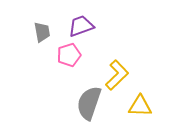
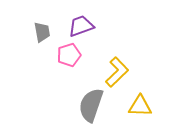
yellow L-shape: moved 3 px up
gray semicircle: moved 2 px right, 2 px down
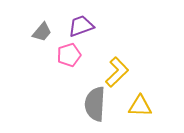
gray trapezoid: rotated 50 degrees clockwise
gray semicircle: moved 4 px right, 1 px up; rotated 16 degrees counterclockwise
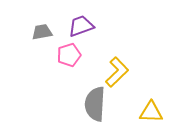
gray trapezoid: rotated 140 degrees counterclockwise
yellow triangle: moved 11 px right, 6 px down
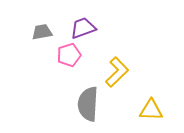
purple trapezoid: moved 2 px right, 2 px down
gray semicircle: moved 7 px left
yellow triangle: moved 2 px up
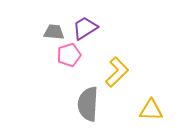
purple trapezoid: moved 2 px right; rotated 12 degrees counterclockwise
gray trapezoid: moved 12 px right; rotated 15 degrees clockwise
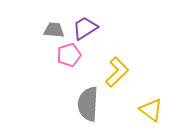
gray trapezoid: moved 2 px up
yellow triangle: rotated 35 degrees clockwise
